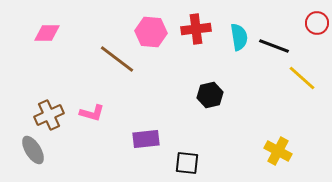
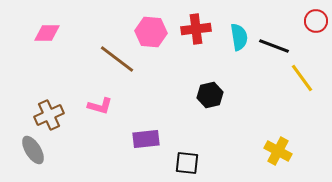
red circle: moved 1 px left, 2 px up
yellow line: rotated 12 degrees clockwise
pink L-shape: moved 8 px right, 7 px up
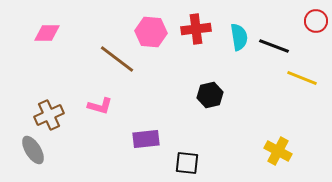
yellow line: rotated 32 degrees counterclockwise
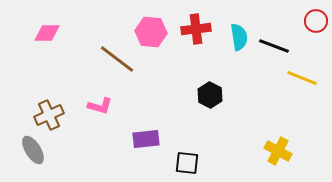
black hexagon: rotated 20 degrees counterclockwise
